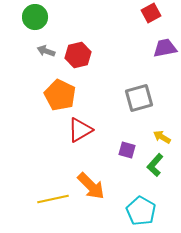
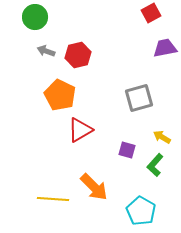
orange arrow: moved 3 px right, 1 px down
yellow line: rotated 16 degrees clockwise
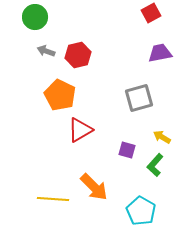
purple trapezoid: moved 5 px left, 5 px down
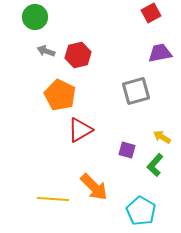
gray square: moved 3 px left, 7 px up
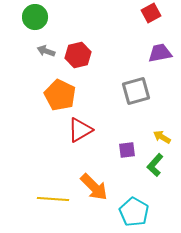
purple square: rotated 24 degrees counterclockwise
cyan pentagon: moved 7 px left, 1 px down
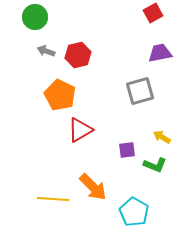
red square: moved 2 px right
gray square: moved 4 px right
green L-shape: rotated 110 degrees counterclockwise
orange arrow: moved 1 px left
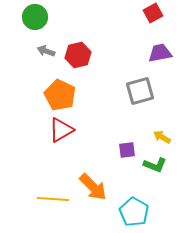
red triangle: moved 19 px left
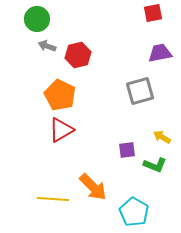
red square: rotated 18 degrees clockwise
green circle: moved 2 px right, 2 px down
gray arrow: moved 1 px right, 5 px up
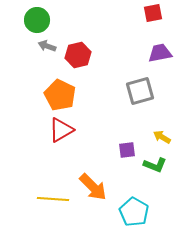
green circle: moved 1 px down
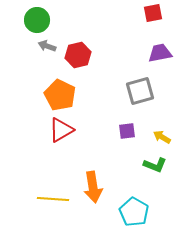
purple square: moved 19 px up
orange arrow: rotated 36 degrees clockwise
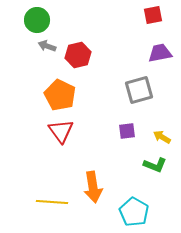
red square: moved 2 px down
gray square: moved 1 px left, 1 px up
red triangle: moved 1 px down; rotated 36 degrees counterclockwise
yellow line: moved 1 px left, 3 px down
